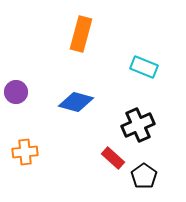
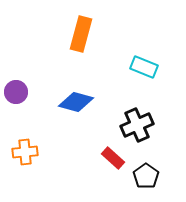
black cross: moved 1 px left
black pentagon: moved 2 px right
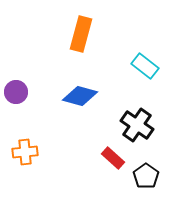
cyan rectangle: moved 1 px right, 1 px up; rotated 16 degrees clockwise
blue diamond: moved 4 px right, 6 px up
black cross: rotated 32 degrees counterclockwise
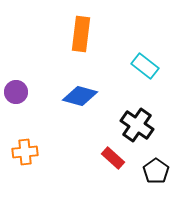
orange rectangle: rotated 8 degrees counterclockwise
black pentagon: moved 10 px right, 5 px up
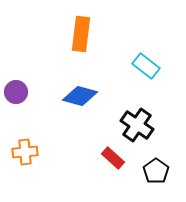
cyan rectangle: moved 1 px right
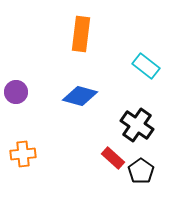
orange cross: moved 2 px left, 2 px down
black pentagon: moved 15 px left
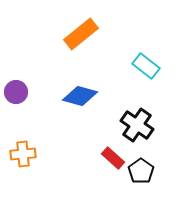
orange rectangle: rotated 44 degrees clockwise
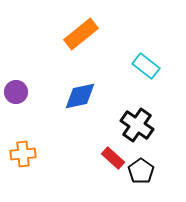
blue diamond: rotated 28 degrees counterclockwise
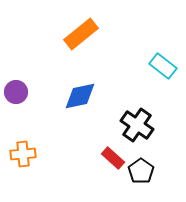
cyan rectangle: moved 17 px right
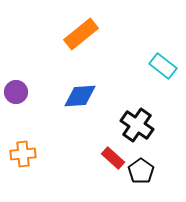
blue diamond: rotated 8 degrees clockwise
